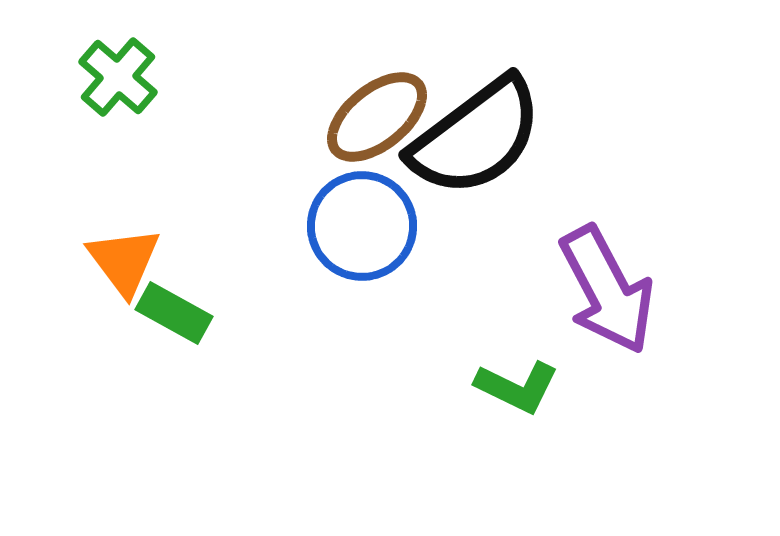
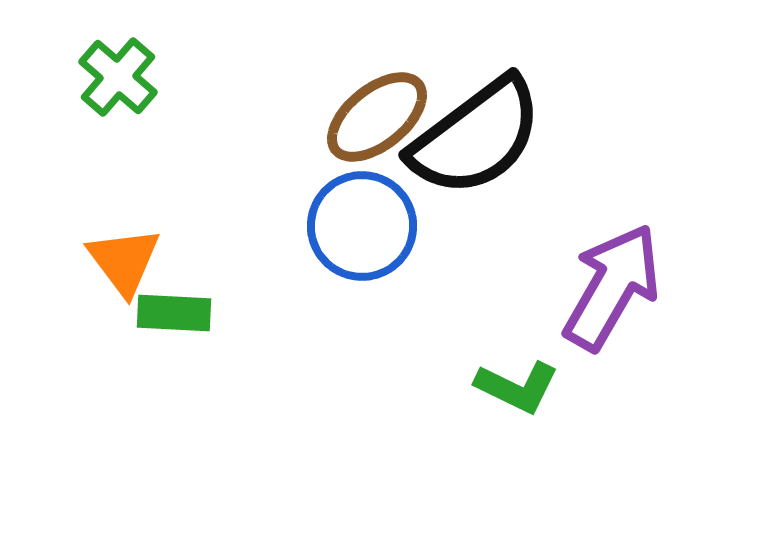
purple arrow: moved 5 px right, 3 px up; rotated 122 degrees counterclockwise
green rectangle: rotated 26 degrees counterclockwise
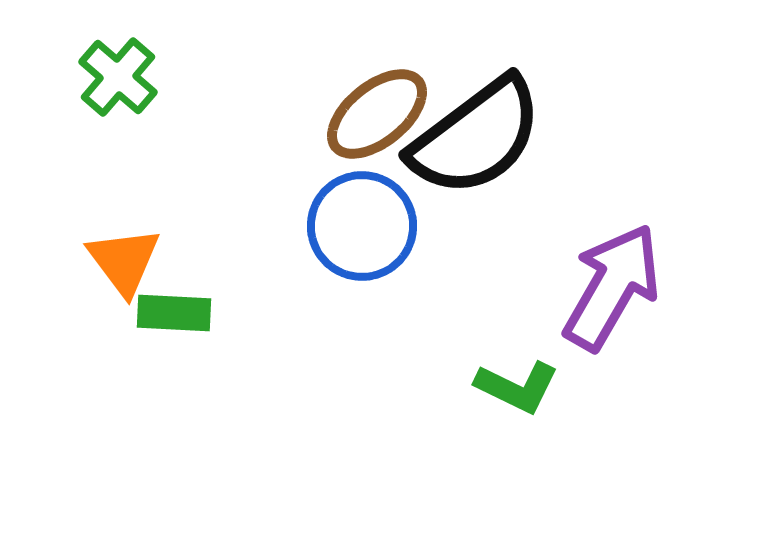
brown ellipse: moved 3 px up
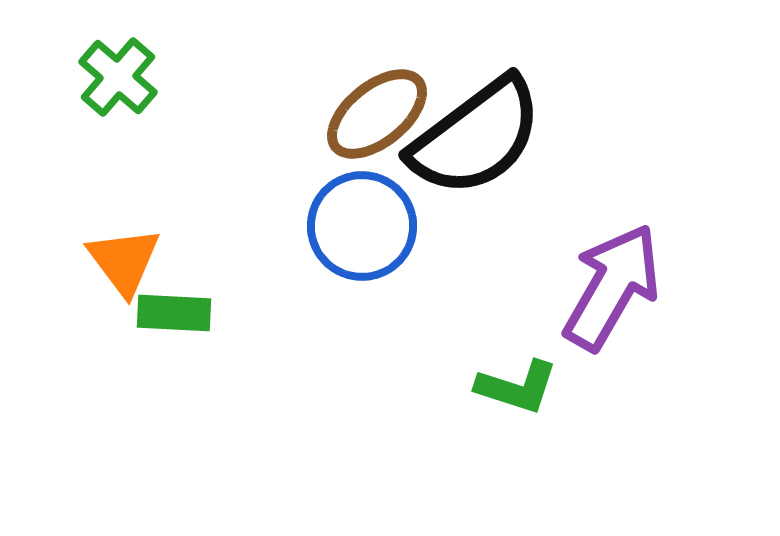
green L-shape: rotated 8 degrees counterclockwise
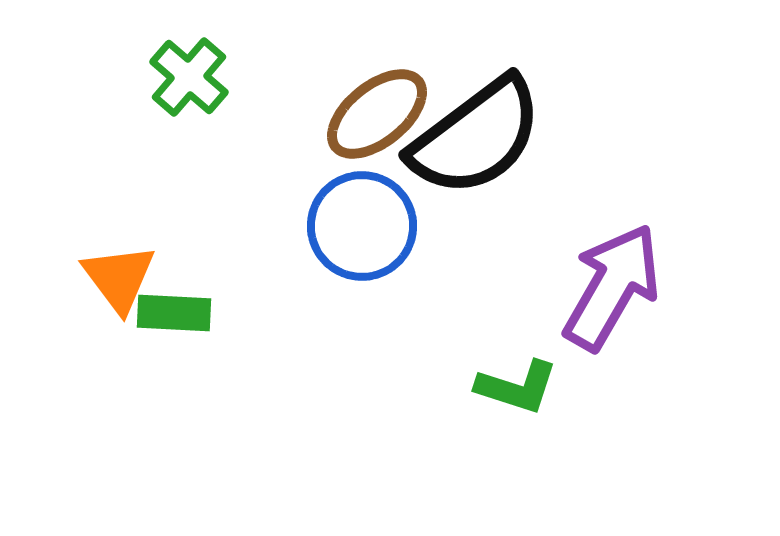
green cross: moved 71 px right
orange triangle: moved 5 px left, 17 px down
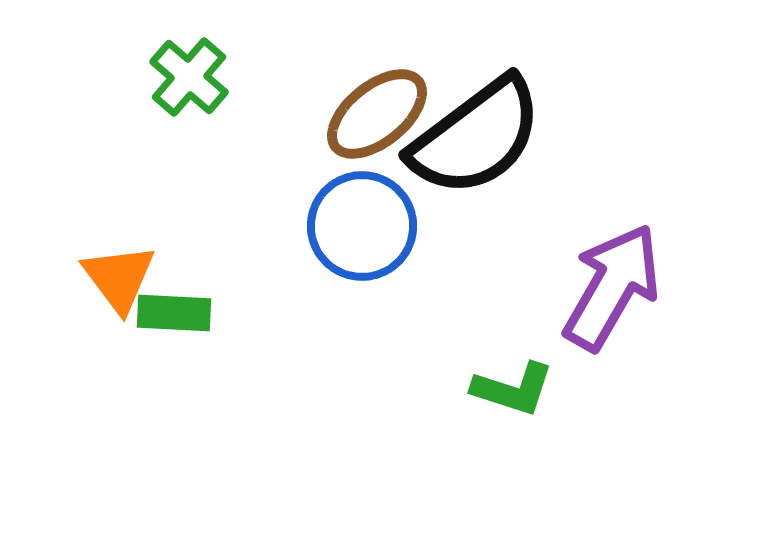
green L-shape: moved 4 px left, 2 px down
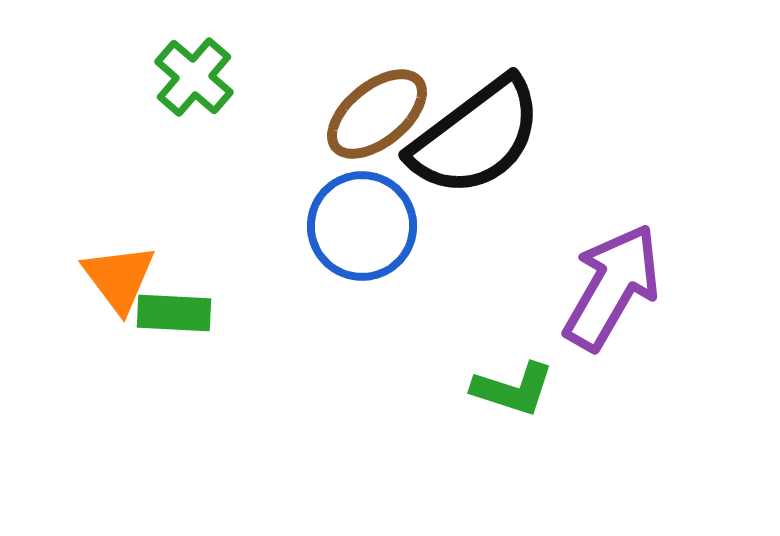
green cross: moved 5 px right
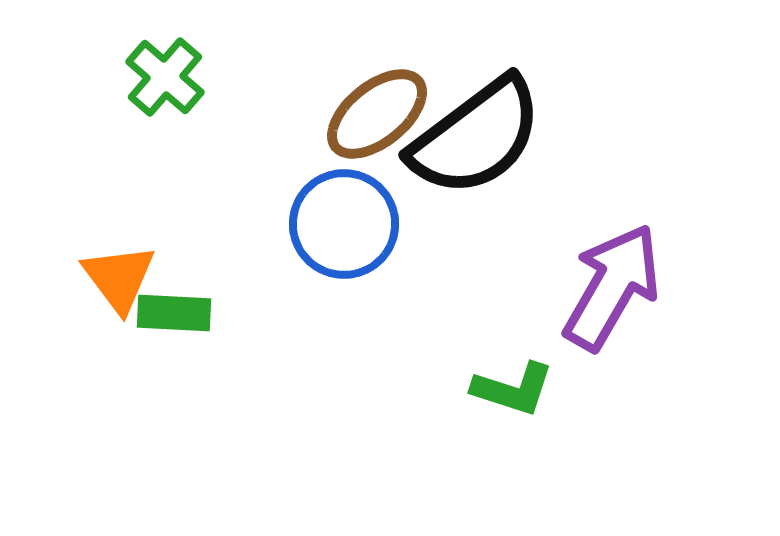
green cross: moved 29 px left
blue circle: moved 18 px left, 2 px up
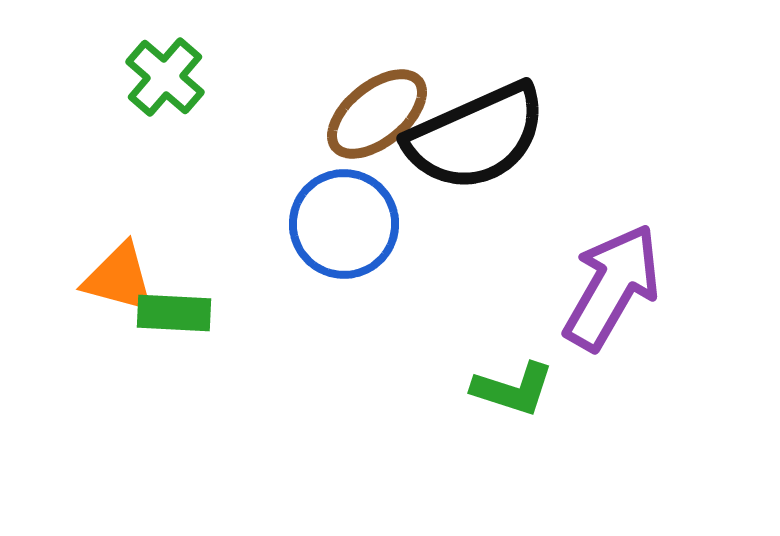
black semicircle: rotated 13 degrees clockwise
orange triangle: rotated 38 degrees counterclockwise
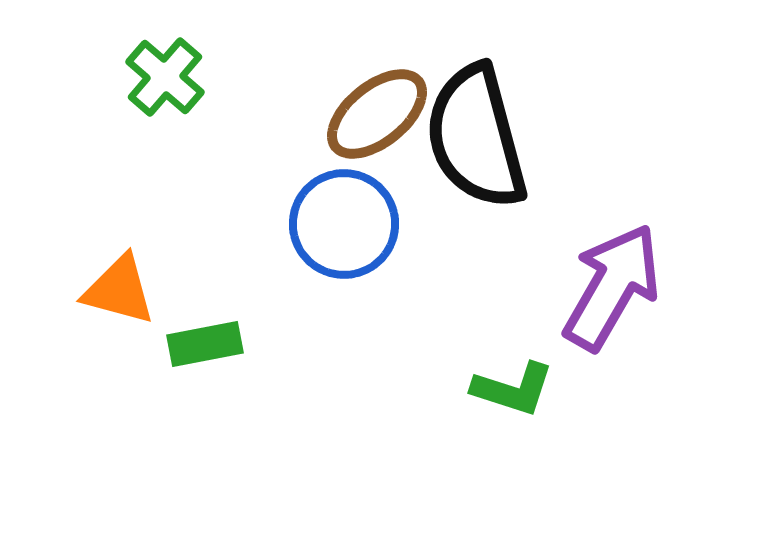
black semicircle: rotated 99 degrees clockwise
orange triangle: moved 12 px down
green rectangle: moved 31 px right, 31 px down; rotated 14 degrees counterclockwise
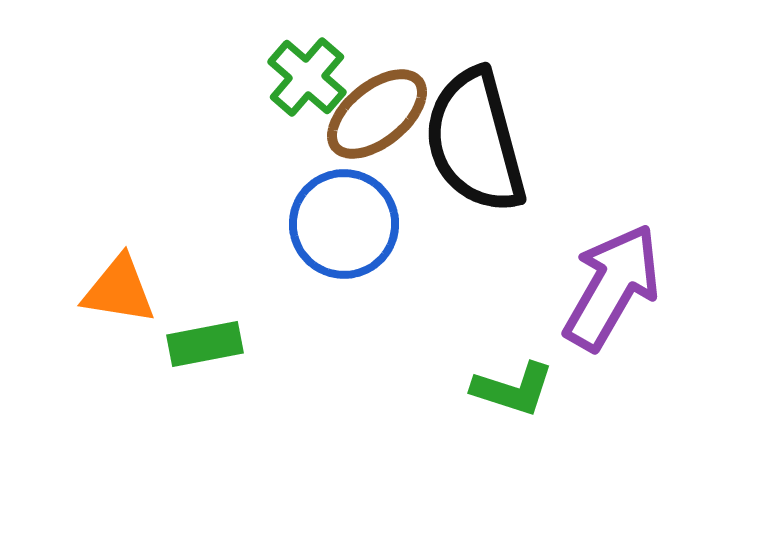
green cross: moved 142 px right
black semicircle: moved 1 px left, 4 px down
orange triangle: rotated 6 degrees counterclockwise
